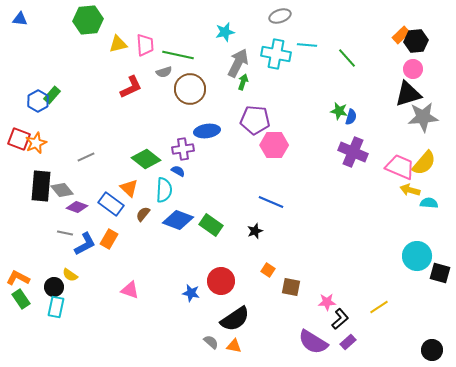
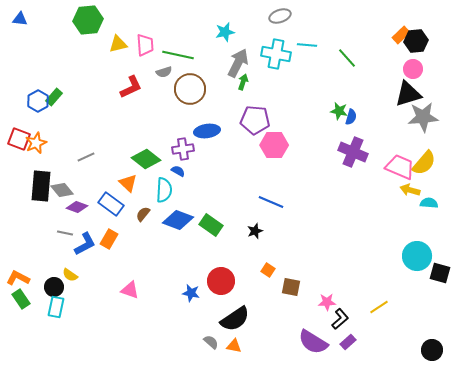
green rectangle at (52, 95): moved 2 px right, 2 px down
orange triangle at (129, 188): moved 1 px left, 5 px up
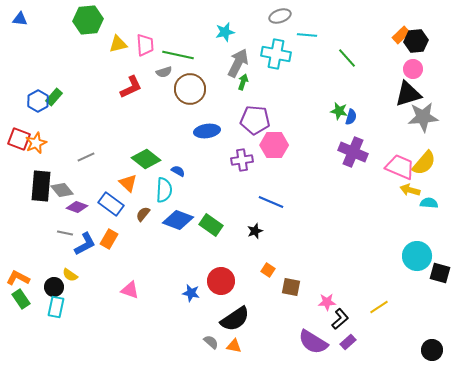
cyan line at (307, 45): moved 10 px up
purple cross at (183, 149): moved 59 px right, 11 px down
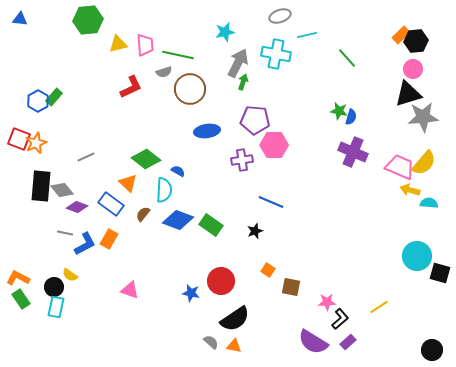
cyan line at (307, 35): rotated 18 degrees counterclockwise
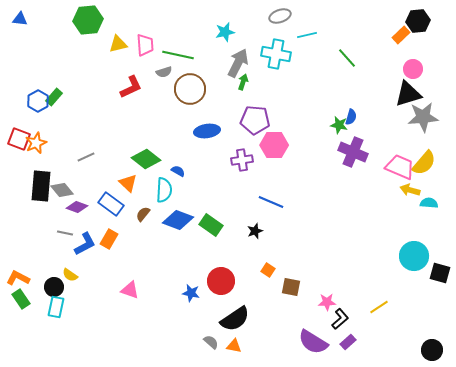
black hexagon at (416, 41): moved 2 px right, 20 px up
green star at (339, 111): moved 14 px down
cyan circle at (417, 256): moved 3 px left
